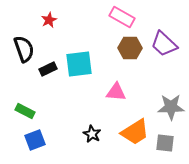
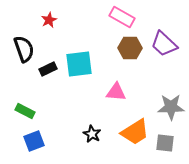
blue square: moved 1 px left, 1 px down
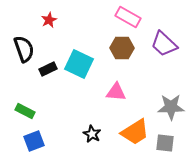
pink rectangle: moved 6 px right
brown hexagon: moved 8 px left
cyan square: rotated 32 degrees clockwise
